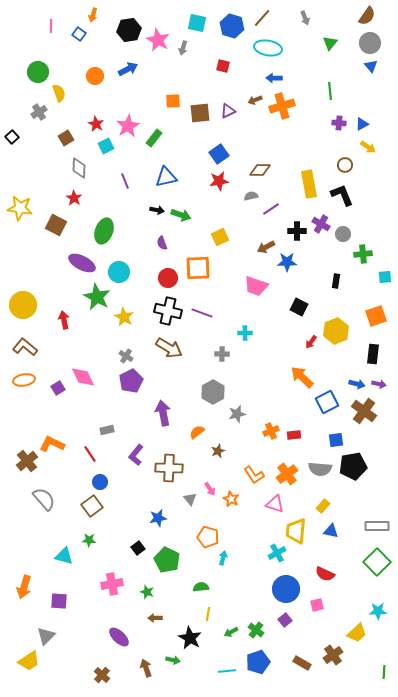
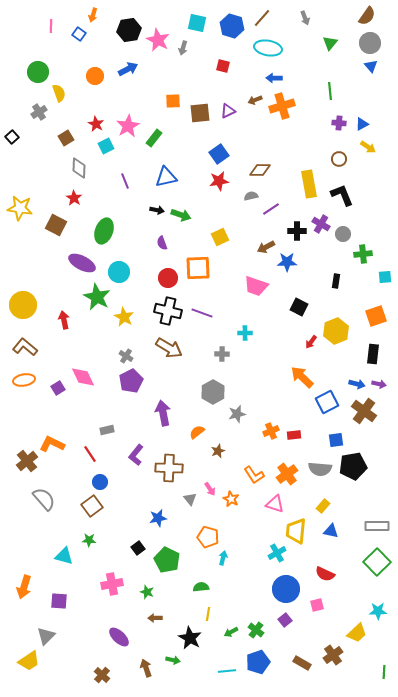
brown circle at (345, 165): moved 6 px left, 6 px up
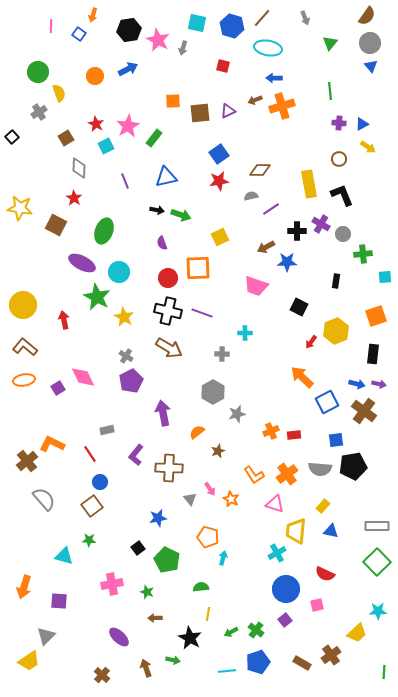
brown cross at (333, 655): moved 2 px left
